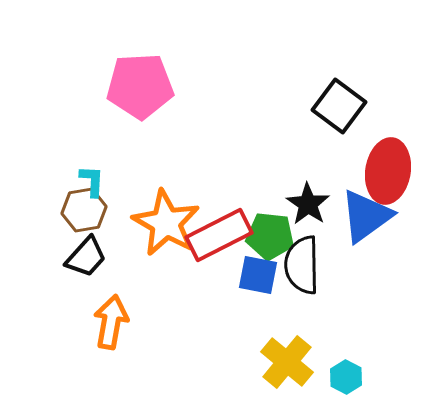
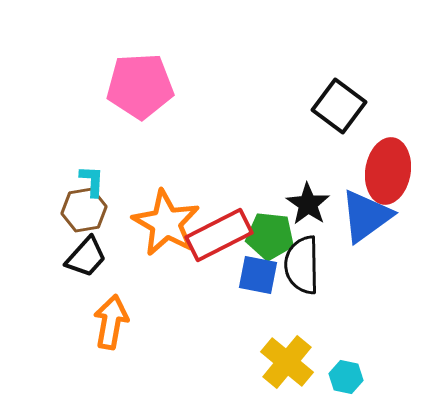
cyan hexagon: rotated 16 degrees counterclockwise
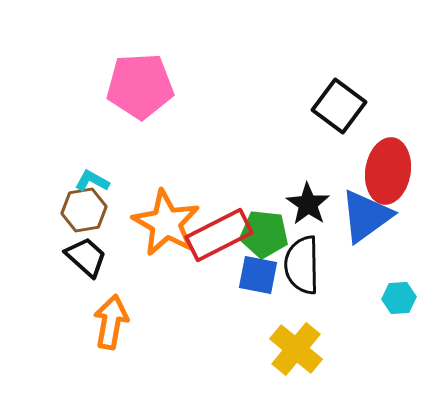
cyan L-shape: rotated 64 degrees counterclockwise
green pentagon: moved 6 px left, 2 px up
black trapezoid: rotated 90 degrees counterclockwise
yellow cross: moved 9 px right, 13 px up
cyan hexagon: moved 53 px right, 79 px up; rotated 16 degrees counterclockwise
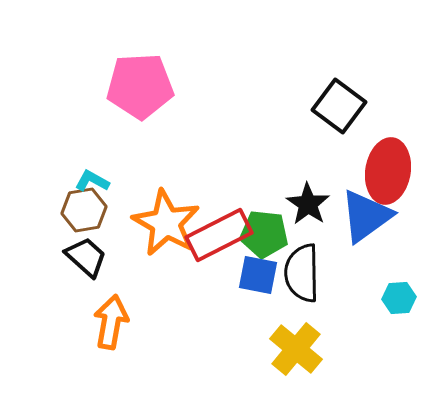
black semicircle: moved 8 px down
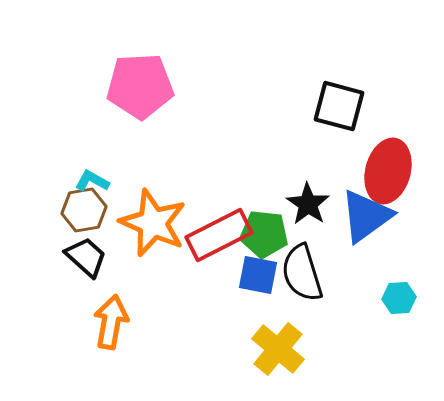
black square: rotated 22 degrees counterclockwise
red ellipse: rotated 6 degrees clockwise
orange star: moved 13 px left; rotated 6 degrees counterclockwise
black semicircle: rotated 16 degrees counterclockwise
yellow cross: moved 18 px left
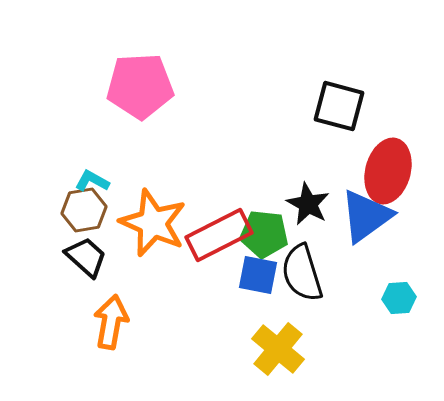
black star: rotated 6 degrees counterclockwise
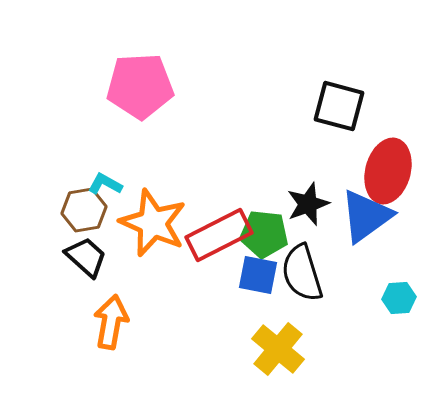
cyan L-shape: moved 13 px right, 3 px down
black star: rotated 24 degrees clockwise
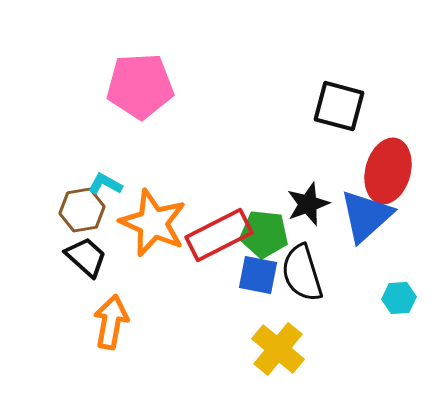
brown hexagon: moved 2 px left
blue triangle: rotated 6 degrees counterclockwise
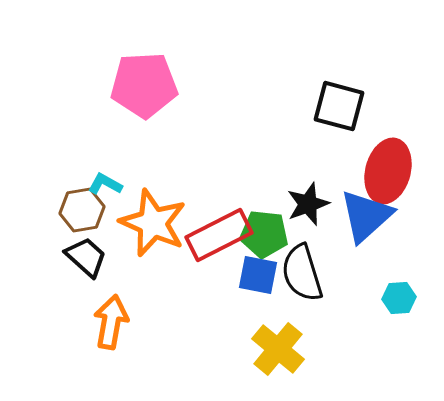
pink pentagon: moved 4 px right, 1 px up
